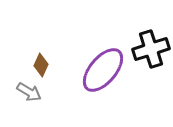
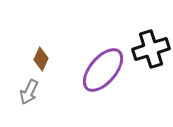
brown diamond: moved 6 px up
gray arrow: rotated 85 degrees clockwise
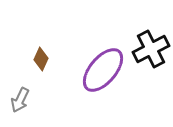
black cross: rotated 9 degrees counterclockwise
gray arrow: moved 9 px left, 8 px down
